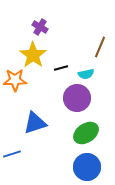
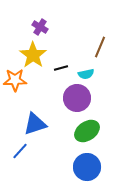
blue triangle: moved 1 px down
green ellipse: moved 1 px right, 2 px up
blue line: moved 8 px right, 3 px up; rotated 30 degrees counterclockwise
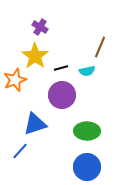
yellow star: moved 2 px right, 1 px down
cyan semicircle: moved 1 px right, 3 px up
orange star: rotated 20 degrees counterclockwise
purple circle: moved 15 px left, 3 px up
green ellipse: rotated 35 degrees clockwise
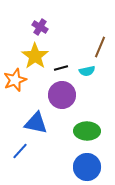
blue triangle: moved 1 px right, 1 px up; rotated 30 degrees clockwise
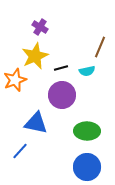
yellow star: rotated 12 degrees clockwise
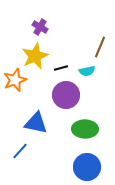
purple circle: moved 4 px right
green ellipse: moved 2 px left, 2 px up
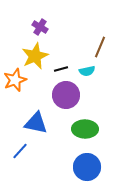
black line: moved 1 px down
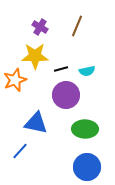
brown line: moved 23 px left, 21 px up
yellow star: rotated 24 degrees clockwise
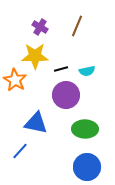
orange star: rotated 20 degrees counterclockwise
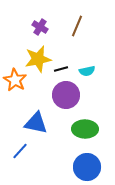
yellow star: moved 3 px right, 3 px down; rotated 12 degrees counterclockwise
